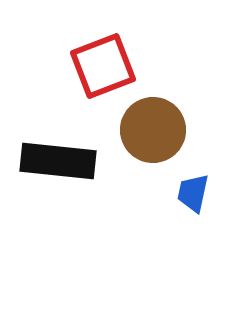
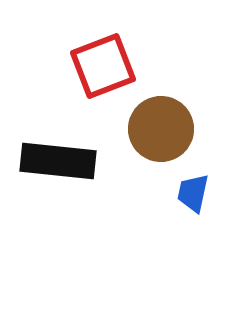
brown circle: moved 8 px right, 1 px up
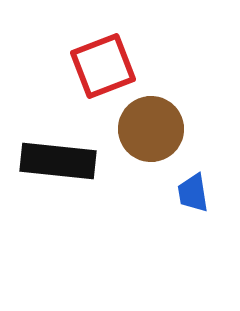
brown circle: moved 10 px left
blue trapezoid: rotated 21 degrees counterclockwise
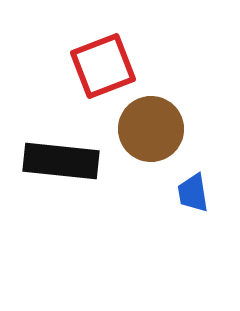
black rectangle: moved 3 px right
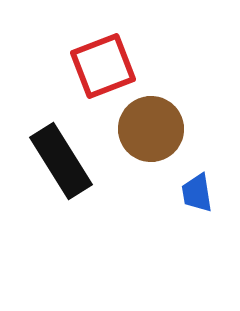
black rectangle: rotated 52 degrees clockwise
blue trapezoid: moved 4 px right
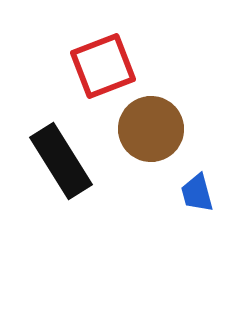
blue trapezoid: rotated 6 degrees counterclockwise
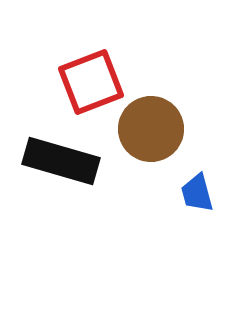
red square: moved 12 px left, 16 px down
black rectangle: rotated 42 degrees counterclockwise
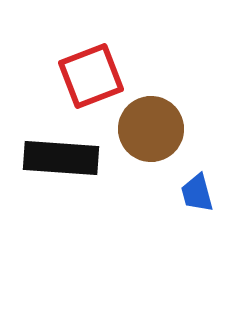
red square: moved 6 px up
black rectangle: moved 3 px up; rotated 12 degrees counterclockwise
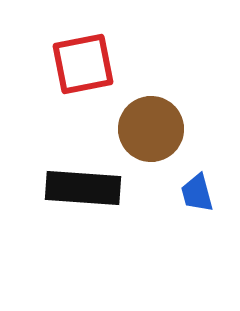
red square: moved 8 px left, 12 px up; rotated 10 degrees clockwise
black rectangle: moved 22 px right, 30 px down
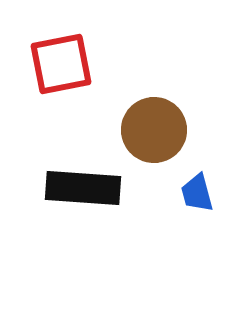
red square: moved 22 px left
brown circle: moved 3 px right, 1 px down
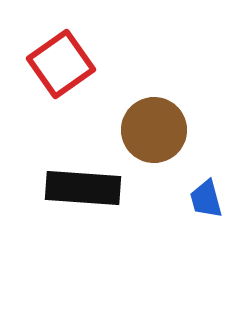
red square: rotated 24 degrees counterclockwise
blue trapezoid: moved 9 px right, 6 px down
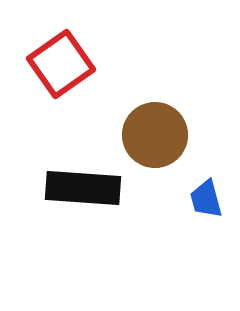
brown circle: moved 1 px right, 5 px down
